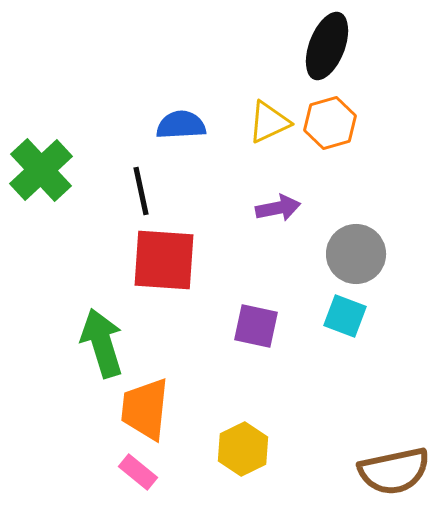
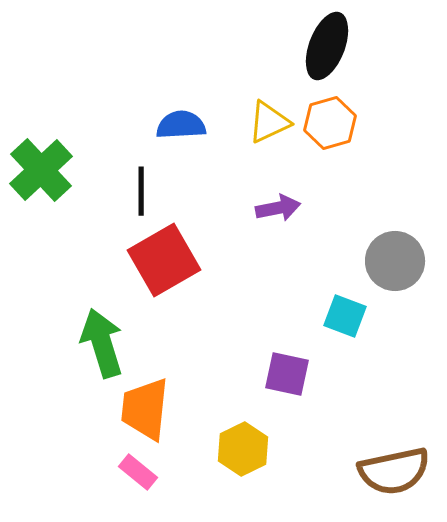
black line: rotated 12 degrees clockwise
gray circle: moved 39 px right, 7 px down
red square: rotated 34 degrees counterclockwise
purple square: moved 31 px right, 48 px down
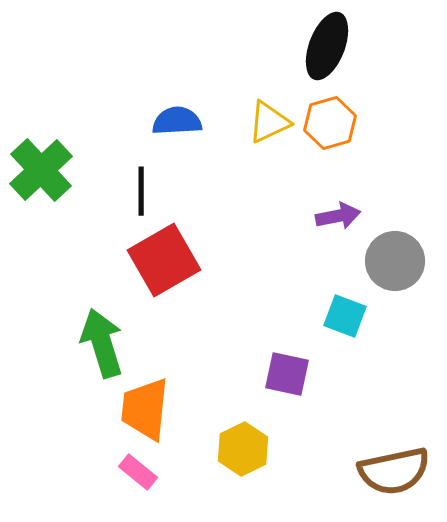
blue semicircle: moved 4 px left, 4 px up
purple arrow: moved 60 px right, 8 px down
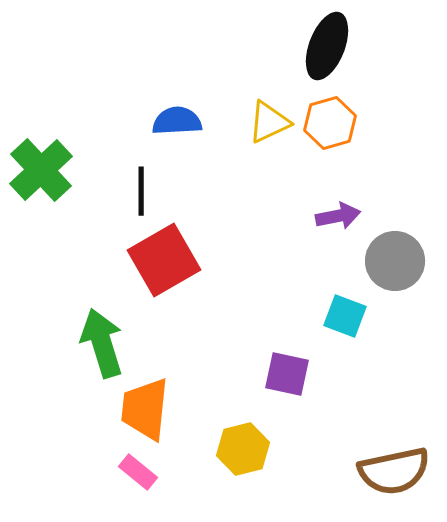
yellow hexagon: rotated 12 degrees clockwise
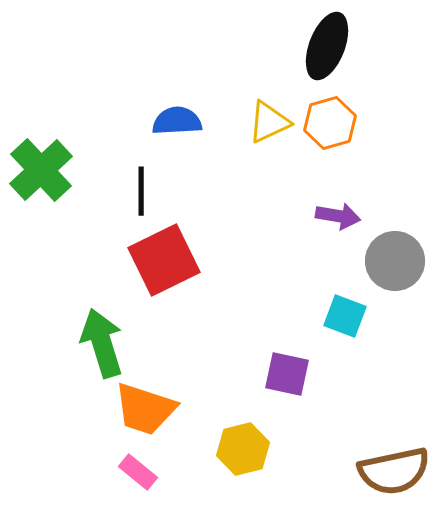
purple arrow: rotated 21 degrees clockwise
red square: rotated 4 degrees clockwise
orange trapezoid: rotated 78 degrees counterclockwise
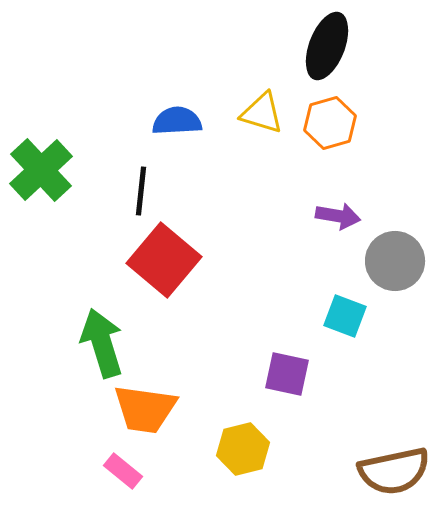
yellow triangle: moved 7 px left, 9 px up; rotated 42 degrees clockwise
black line: rotated 6 degrees clockwise
red square: rotated 24 degrees counterclockwise
orange trapezoid: rotated 10 degrees counterclockwise
pink rectangle: moved 15 px left, 1 px up
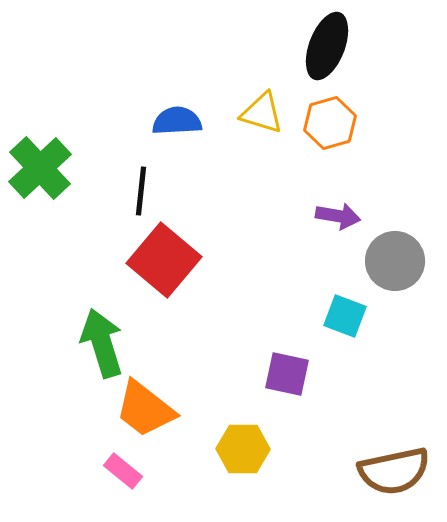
green cross: moved 1 px left, 2 px up
orange trapezoid: rotated 30 degrees clockwise
yellow hexagon: rotated 15 degrees clockwise
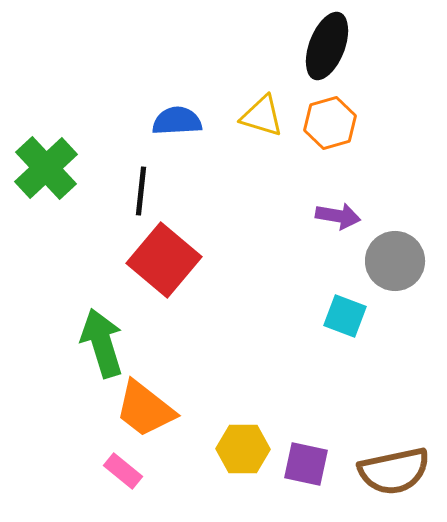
yellow triangle: moved 3 px down
green cross: moved 6 px right
purple square: moved 19 px right, 90 px down
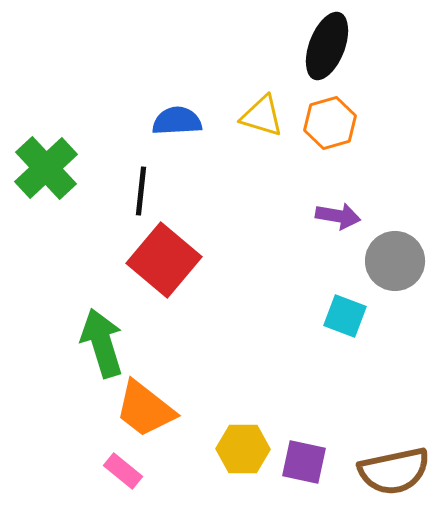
purple square: moved 2 px left, 2 px up
